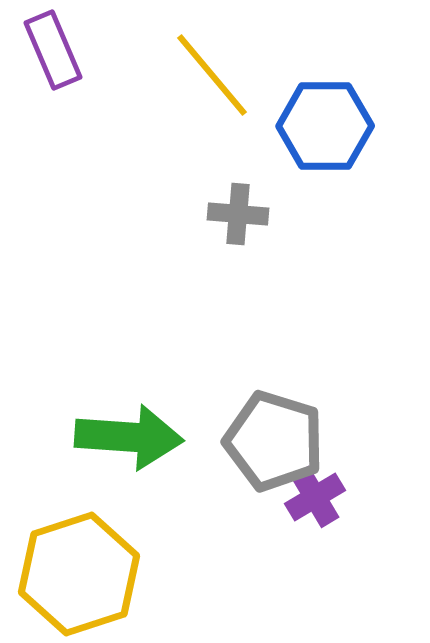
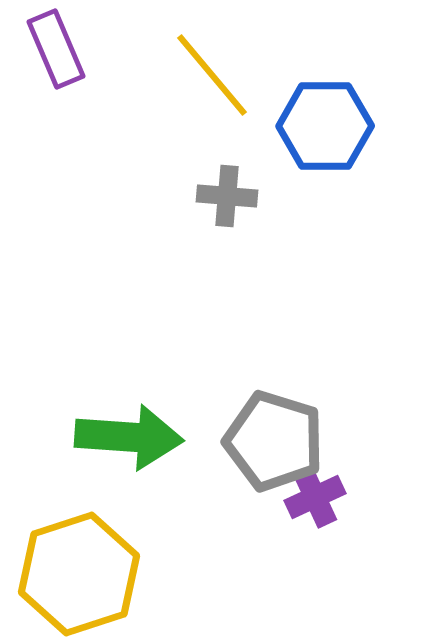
purple rectangle: moved 3 px right, 1 px up
gray cross: moved 11 px left, 18 px up
purple cross: rotated 6 degrees clockwise
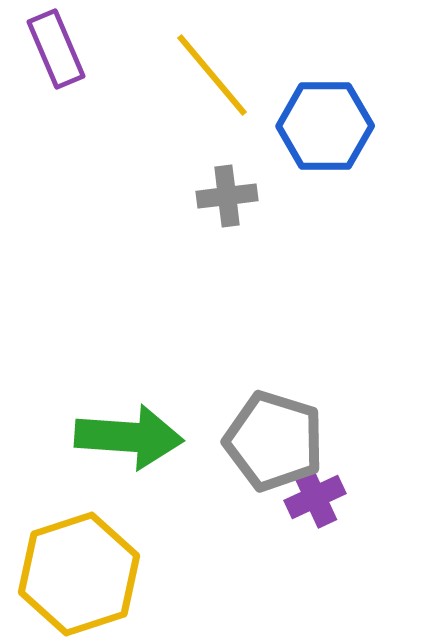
gray cross: rotated 12 degrees counterclockwise
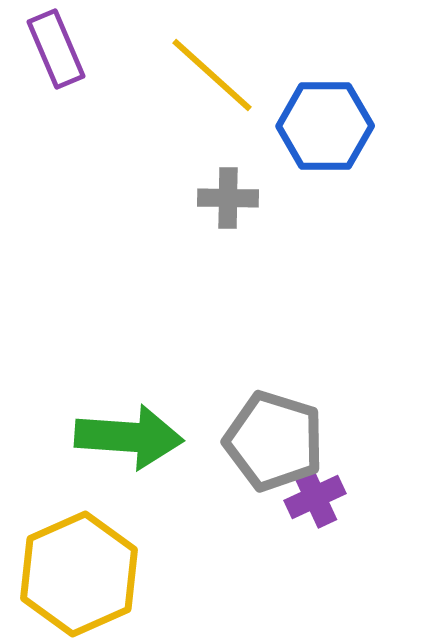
yellow line: rotated 8 degrees counterclockwise
gray cross: moved 1 px right, 2 px down; rotated 8 degrees clockwise
yellow hexagon: rotated 6 degrees counterclockwise
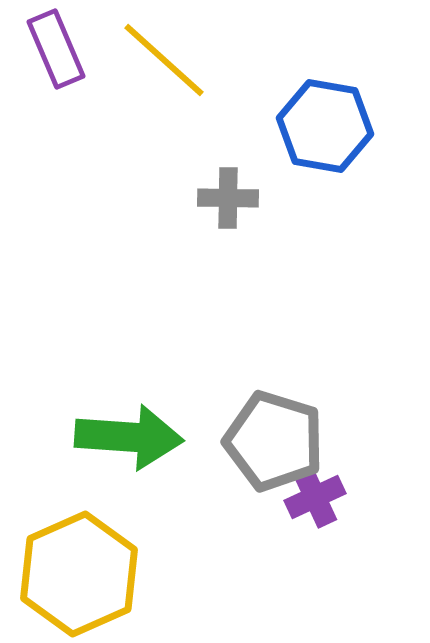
yellow line: moved 48 px left, 15 px up
blue hexagon: rotated 10 degrees clockwise
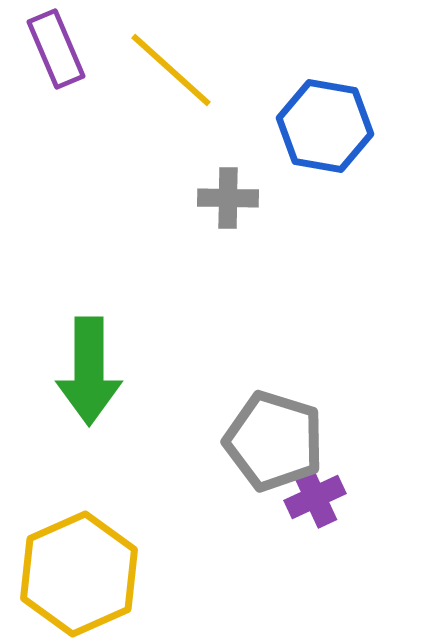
yellow line: moved 7 px right, 10 px down
green arrow: moved 40 px left, 66 px up; rotated 86 degrees clockwise
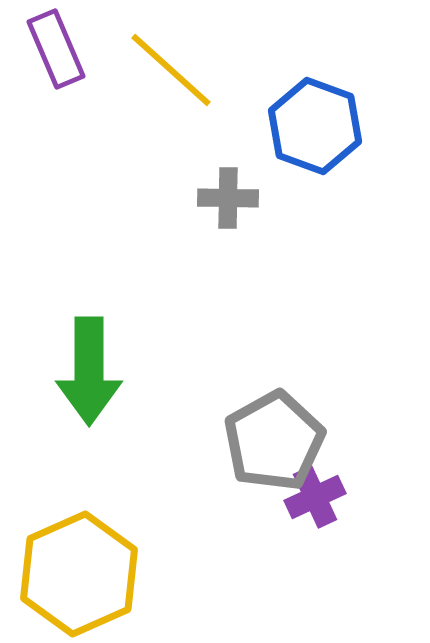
blue hexagon: moved 10 px left; rotated 10 degrees clockwise
gray pentagon: rotated 26 degrees clockwise
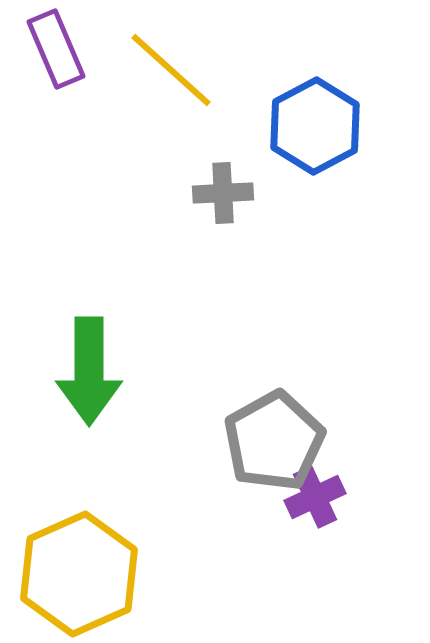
blue hexagon: rotated 12 degrees clockwise
gray cross: moved 5 px left, 5 px up; rotated 4 degrees counterclockwise
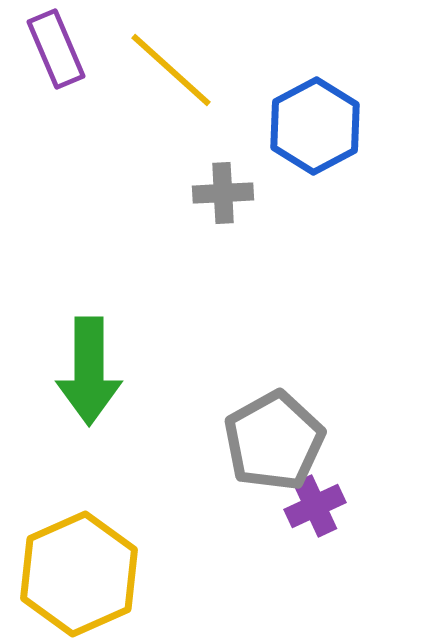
purple cross: moved 9 px down
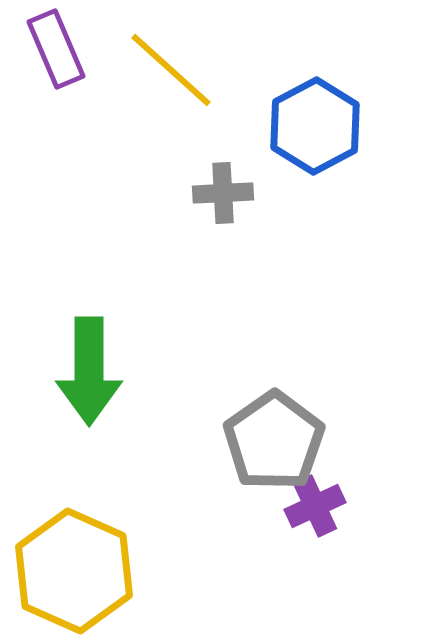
gray pentagon: rotated 6 degrees counterclockwise
yellow hexagon: moved 5 px left, 3 px up; rotated 12 degrees counterclockwise
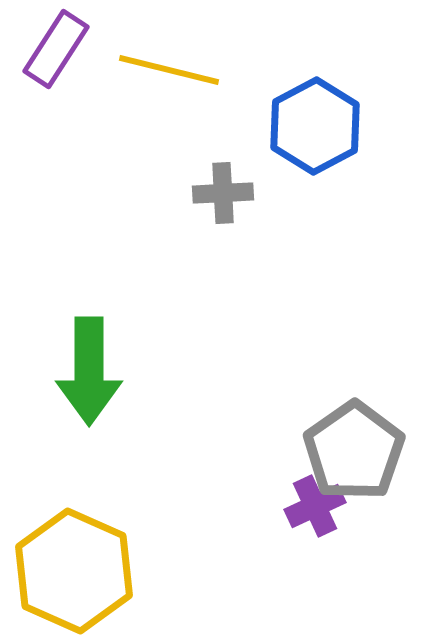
purple rectangle: rotated 56 degrees clockwise
yellow line: moved 2 px left; rotated 28 degrees counterclockwise
gray pentagon: moved 80 px right, 10 px down
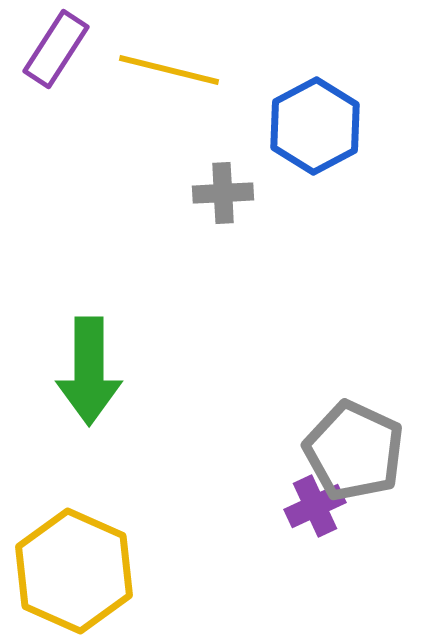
gray pentagon: rotated 12 degrees counterclockwise
